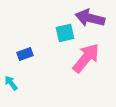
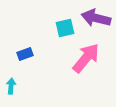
purple arrow: moved 6 px right
cyan square: moved 5 px up
cyan arrow: moved 3 px down; rotated 42 degrees clockwise
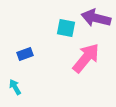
cyan square: moved 1 px right; rotated 24 degrees clockwise
cyan arrow: moved 4 px right, 1 px down; rotated 35 degrees counterclockwise
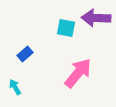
purple arrow: rotated 12 degrees counterclockwise
blue rectangle: rotated 21 degrees counterclockwise
pink arrow: moved 8 px left, 15 px down
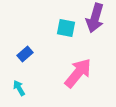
purple arrow: moved 1 px left; rotated 76 degrees counterclockwise
cyan arrow: moved 4 px right, 1 px down
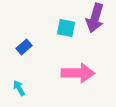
blue rectangle: moved 1 px left, 7 px up
pink arrow: rotated 52 degrees clockwise
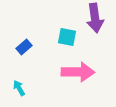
purple arrow: rotated 24 degrees counterclockwise
cyan square: moved 1 px right, 9 px down
pink arrow: moved 1 px up
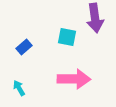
pink arrow: moved 4 px left, 7 px down
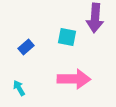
purple arrow: rotated 12 degrees clockwise
blue rectangle: moved 2 px right
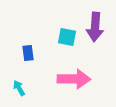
purple arrow: moved 9 px down
blue rectangle: moved 2 px right, 6 px down; rotated 56 degrees counterclockwise
